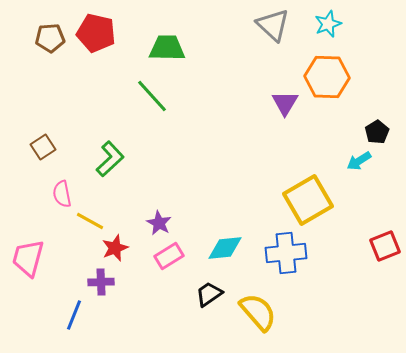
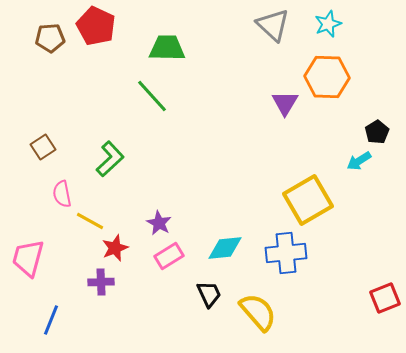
red pentagon: moved 7 px up; rotated 12 degrees clockwise
red square: moved 52 px down
black trapezoid: rotated 100 degrees clockwise
blue line: moved 23 px left, 5 px down
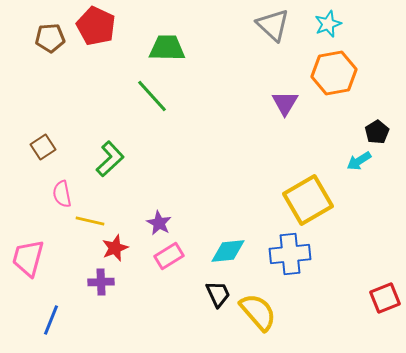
orange hexagon: moved 7 px right, 4 px up; rotated 12 degrees counterclockwise
yellow line: rotated 16 degrees counterclockwise
cyan diamond: moved 3 px right, 3 px down
blue cross: moved 4 px right, 1 px down
black trapezoid: moved 9 px right
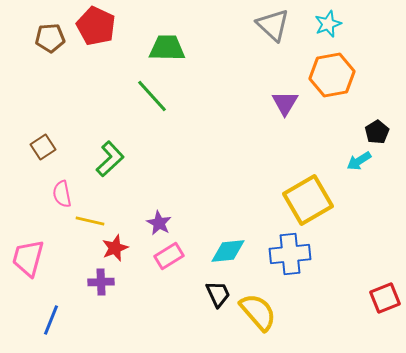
orange hexagon: moved 2 px left, 2 px down
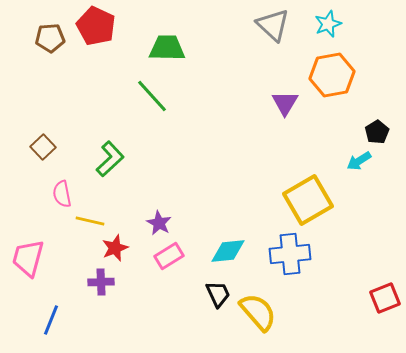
brown square: rotated 10 degrees counterclockwise
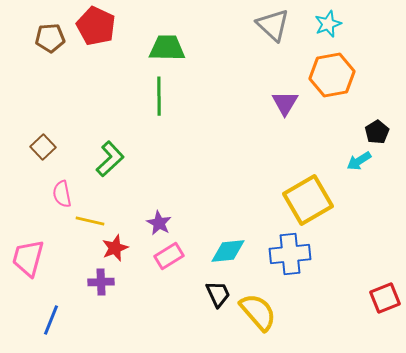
green line: moved 7 px right; rotated 42 degrees clockwise
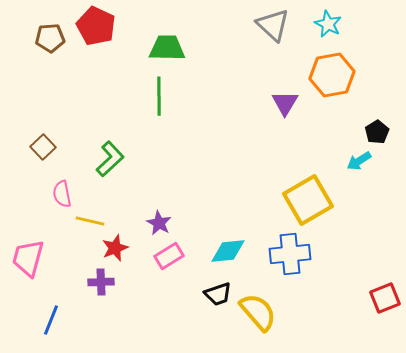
cyan star: rotated 24 degrees counterclockwise
black trapezoid: rotated 96 degrees clockwise
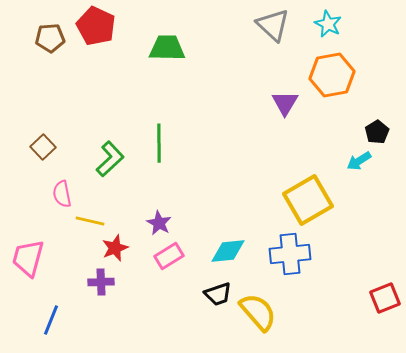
green line: moved 47 px down
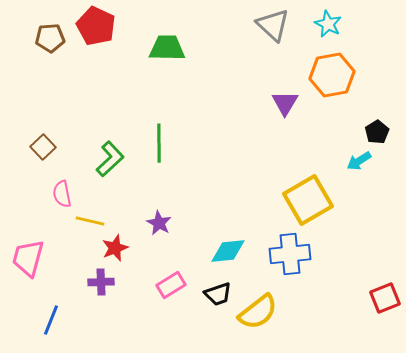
pink rectangle: moved 2 px right, 29 px down
yellow semicircle: rotated 93 degrees clockwise
